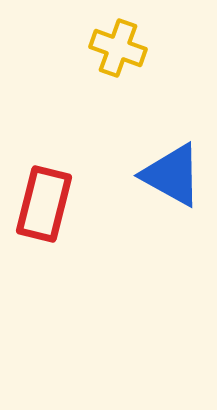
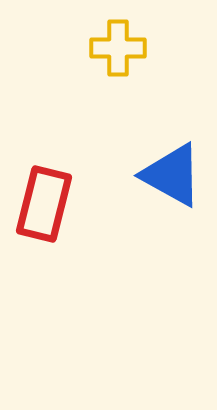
yellow cross: rotated 20 degrees counterclockwise
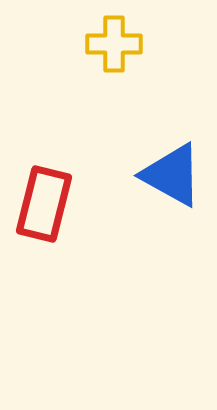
yellow cross: moved 4 px left, 4 px up
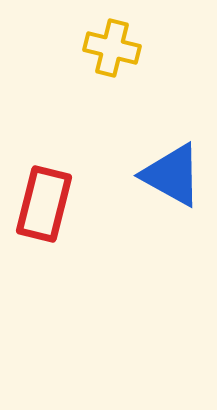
yellow cross: moved 2 px left, 4 px down; rotated 14 degrees clockwise
